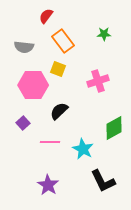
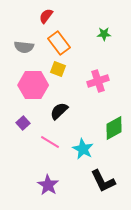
orange rectangle: moved 4 px left, 2 px down
pink line: rotated 30 degrees clockwise
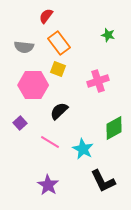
green star: moved 4 px right, 1 px down; rotated 16 degrees clockwise
purple square: moved 3 px left
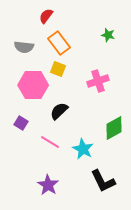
purple square: moved 1 px right; rotated 16 degrees counterclockwise
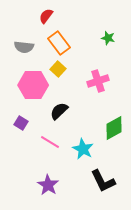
green star: moved 3 px down
yellow square: rotated 21 degrees clockwise
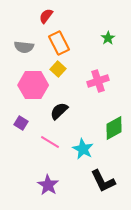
green star: rotated 24 degrees clockwise
orange rectangle: rotated 10 degrees clockwise
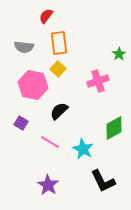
green star: moved 11 px right, 16 px down
orange rectangle: rotated 20 degrees clockwise
pink hexagon: rotated 12 degrees clockwise
